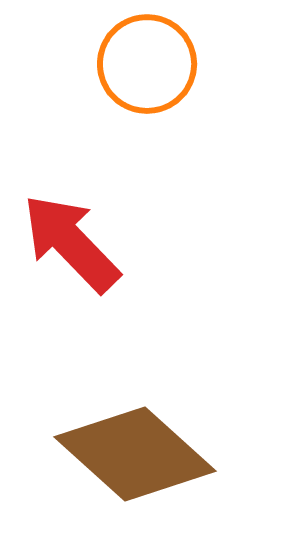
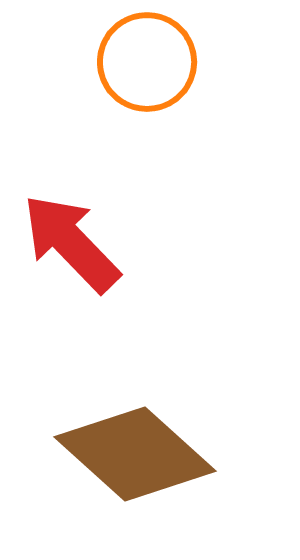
orange circle: moved 2 px up
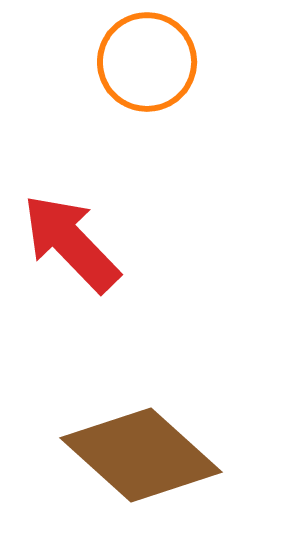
brown diamond: moved 6 px right, 1 px down
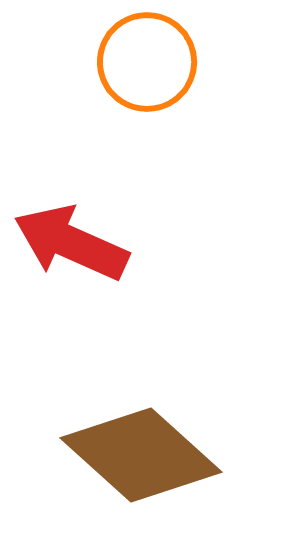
red arrow: rotated 22 degrees counterclockwise
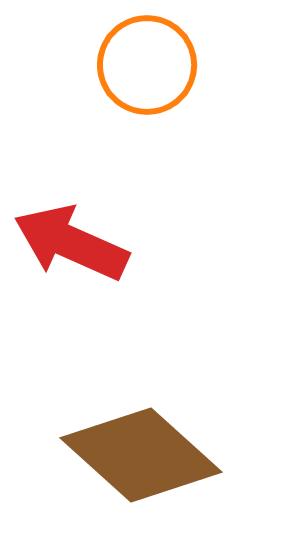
orange circle: moved 3 px down
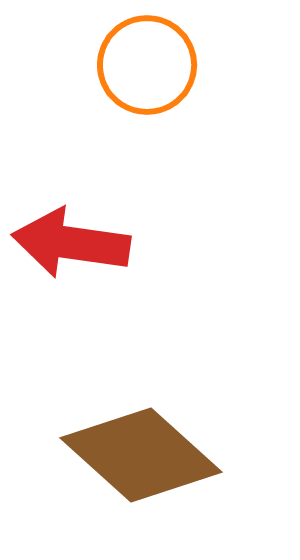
red arrow: rotated 16 degrees counterclockwise
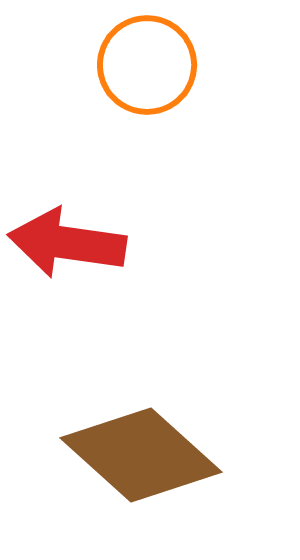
red arrow: moved 4 px left
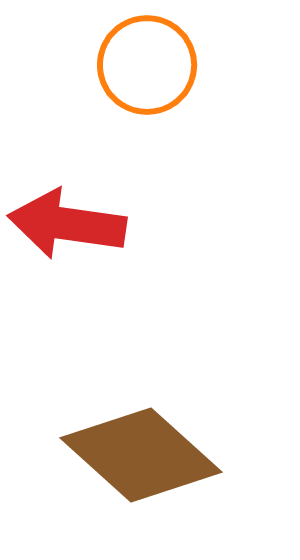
red arrow: moved 19 px up
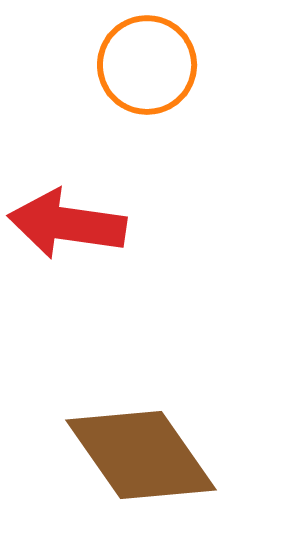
brown diamond: rotated 13 degrees clockwise
